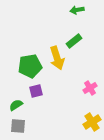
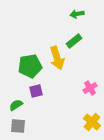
green arrow: moved 4 px down
yellow cross: rotated 18 degrees counterclockwise
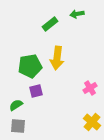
green rectangle: moved 24 px left, 17 px up
yellow arrow: rotated 25 degrees clockwise
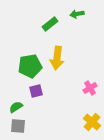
green semicircle: moved 2 px down
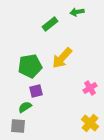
green arrow: moved 2 px up
yellow arrow: moved 5 px right; rotated 35 degrees clockwise
green semicircle: moved 9 px right
yellow cross: moved 2 px left, 1 px down
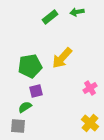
green rectangle: moved 7 px up
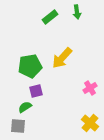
green arrow: rotated 88 degrees counterclockwise
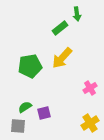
green arrow: moved 2 px down
green rectangle: moved 10 px right, 11 px down
purple square: moved 8 px right, 22 px down
yellow cross: rotated 18 degrees clockwise
